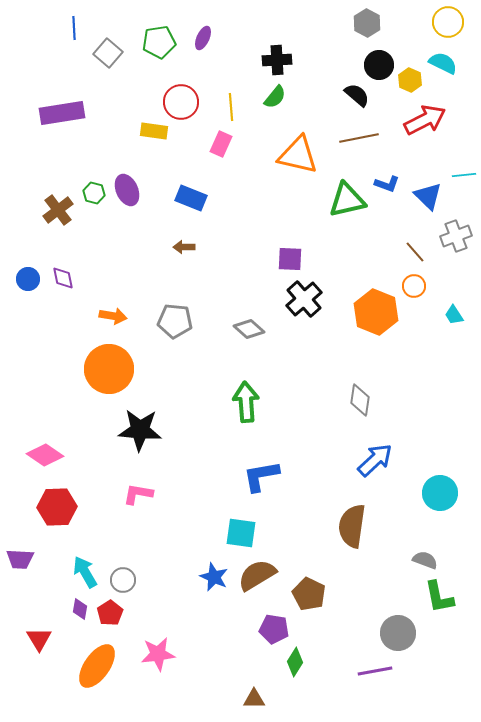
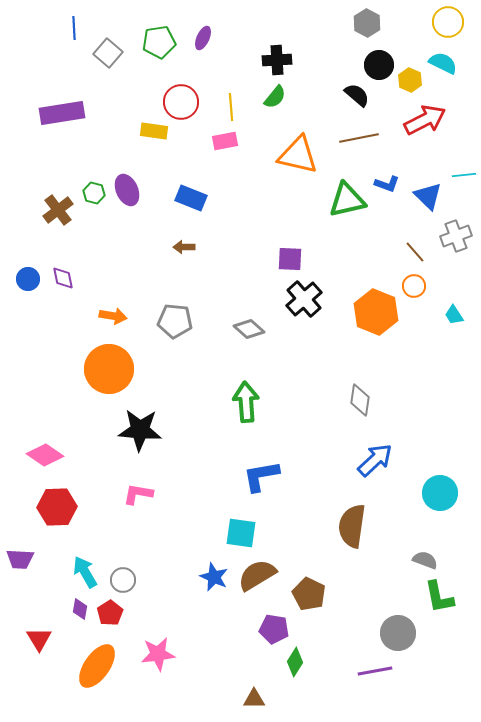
pink rectangle at (221, 144): moved 4 px right, 3 px up; rotated 55 degrees clockwise
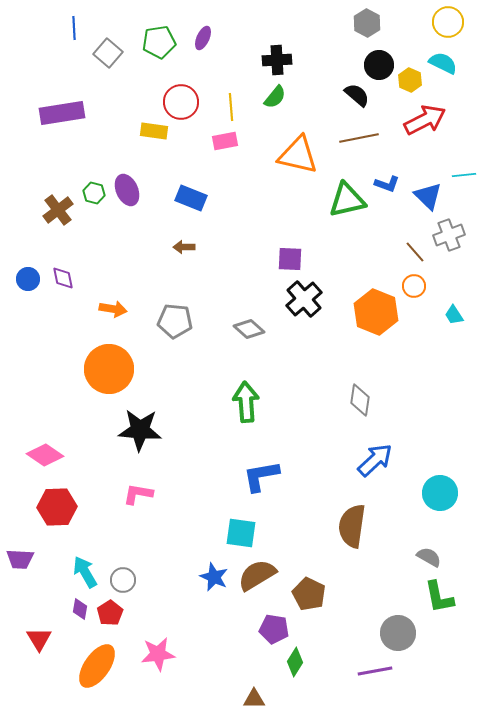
gray cross at (456, 236): moved 7 px left, 1 px up
orange arrow at (113, 316): moved 7 px up
gray semicircle at (425, 560): moved 4 px right, 3 px up; rotated 10 degrees clockwise
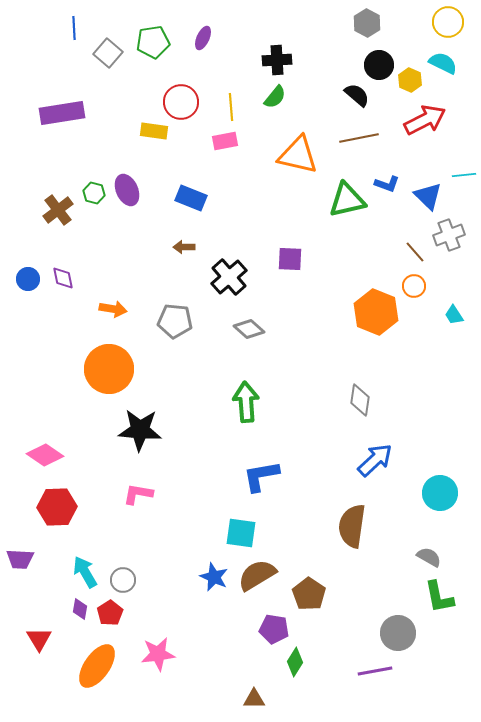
green pentagon at (159, 42): moved 6 px left
black cross at (304, 299): moved 75 px left, 22 px up
brown pentagon at (309, 594): rotated 8 degrees clockwise
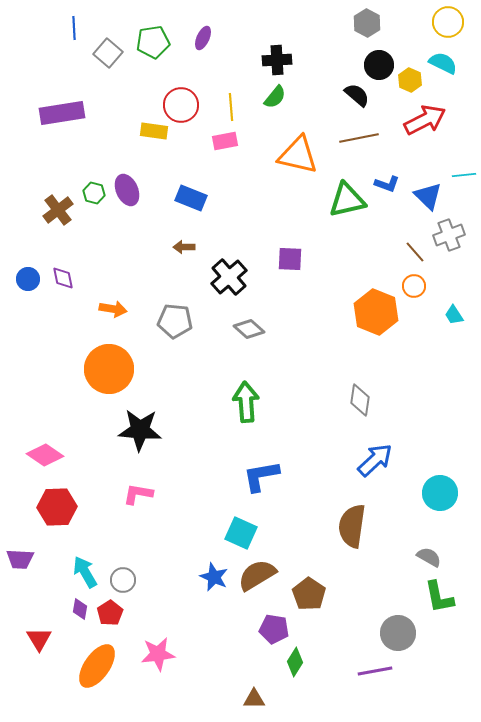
red circle at (181, 102): moved 3 px down
cyan square at (241, 533): rotated 16 degrees clockwise
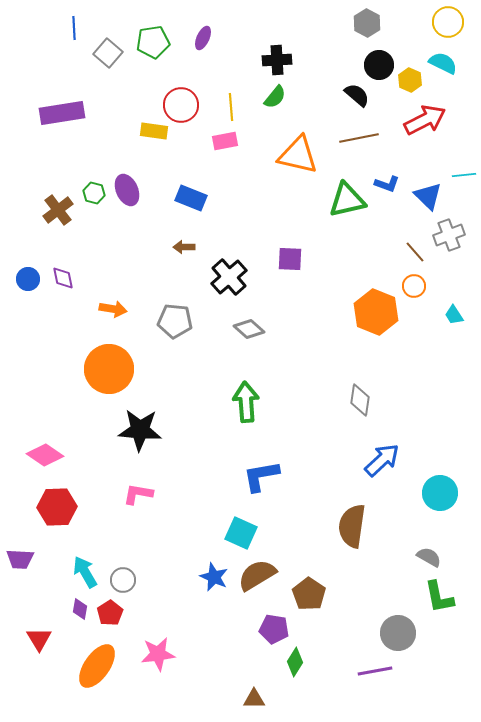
blue arrow at (375, 460): moved 7 px right
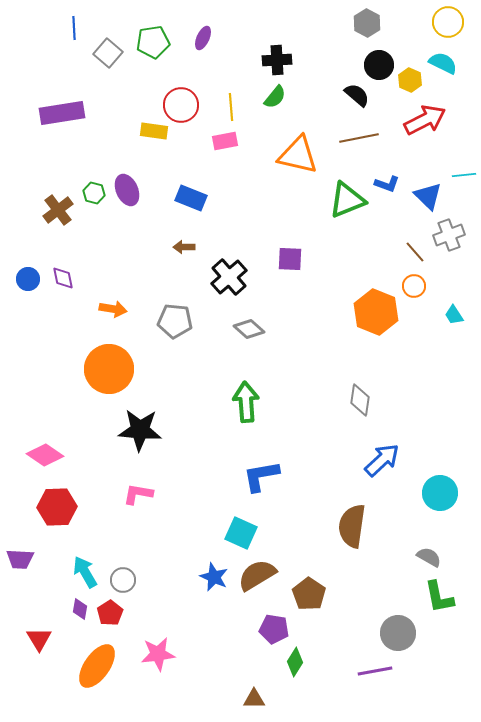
green triangle at (347, 200): rotated 9 degrees counterclockwise
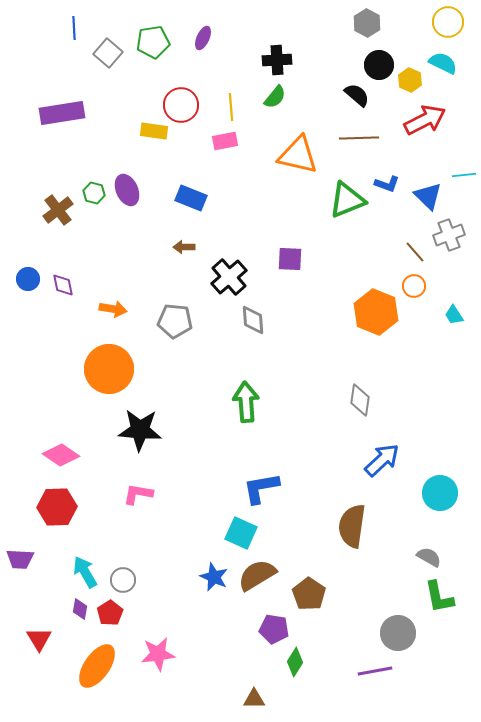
brown line at (359, 138): rotated 9 degrees clockwise
purple diamond at (63, 278): moved 7 px down
gray diamond at (249, 329): moved 4 px right, 9 px up; rotated 44 degrees clockwise
pink diamond at (45, 455): moved 16 px right
blue L-shape at (261, 476): moved 12 px down
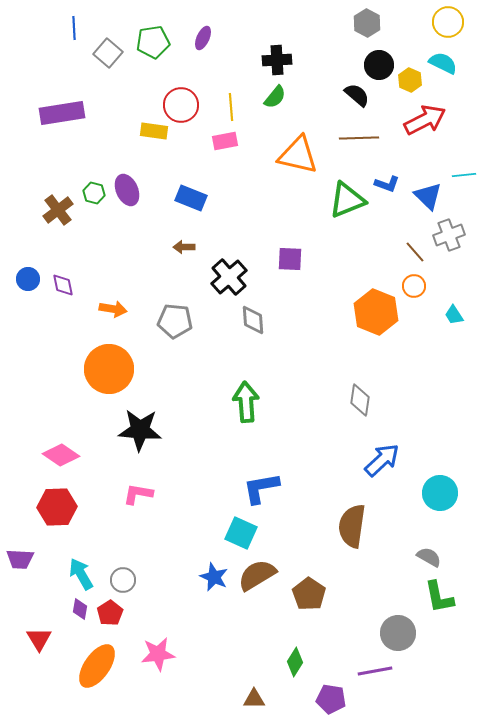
cyan arrow at (85, 572): moved 4 px left, 2 px down
purple pentagon at (274, 629): moved 57 px right, 70 px down
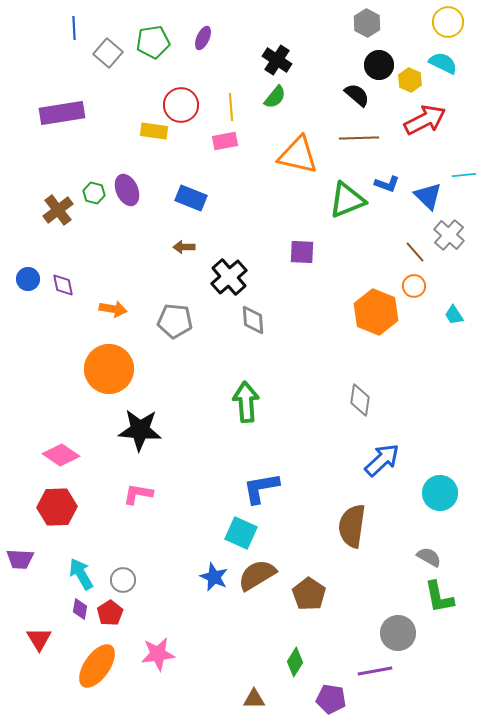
black cross at (277, 60): rotated 36 degrees clockwise
gray cross at (449, 235): rotated 28 degrees counterclockwise
purple square at (290, 259): moved 12 px right, 7 px up
